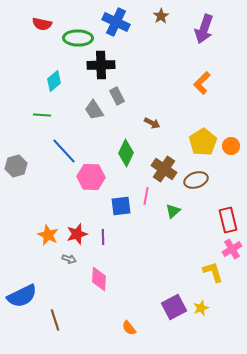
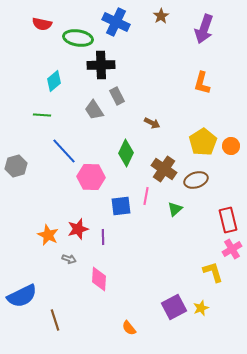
green ellipse: rotated 8 degrees clockwise
orange L-shape: rotated 30 degrees counterclockwise
green triangle: moved 2 px right, 2 px up
red star: moved 1 px right, 5 px up
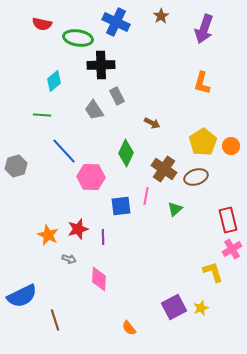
brown ellipse: moved 3 px up
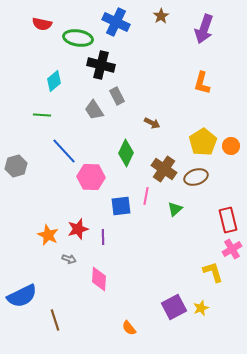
black cross: rotated 16 degrees clockwise
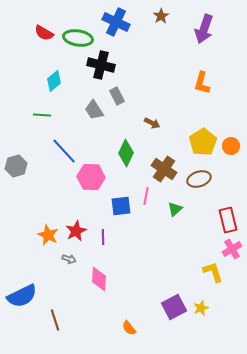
red semicircle: moved 2 px right, 9 px down; rotated 18 degrees clockwise
brown ellipse: moved 3 px right, 2 px down
red star: moved 2 px left, 2 px down; rotated 10 degrees counterclockwise
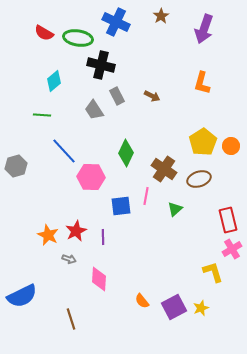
brown arrow: moved 27 px up
brown line: moved 16 px right, 1 px up
orange semicircle: moved 13 px right, 27 px up
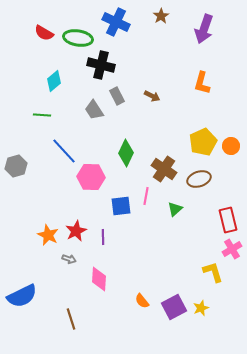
yellow pentagon: rotated 8 degrees clockwise
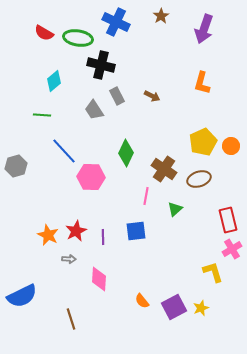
blue square: moved 15 px right, 25 px down
gray arrow: rotated 16 degrees counterclockwise
